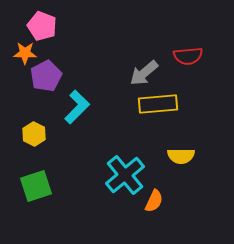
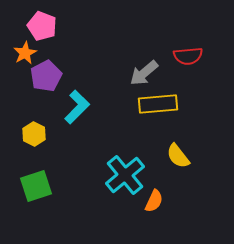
orange star: rotated 30 degrees counterclockwise
yellow semicircle: moved 3 px left; rotated 52 degrees clockwise
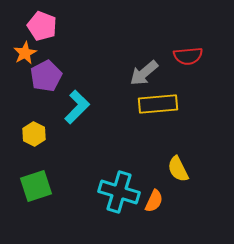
yellow semicircle: moved 13 px down; rotated 12 degrees clockwise
cyan cross: moved 6 px left, 17 px down; rotated 33 degrees counterclockwise
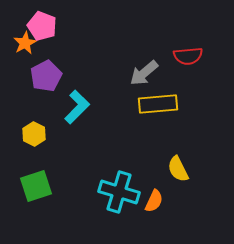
orange star: moved 10 px up
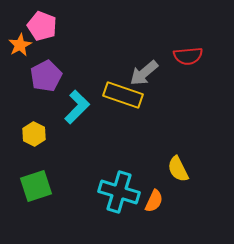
orange star: moved 5 px left, 2 px down
yellow rectangle: moved 35 px left, 9 px up; rotated 24 degrees clockwise
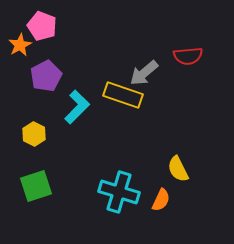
orange semicircle: moved 7 px right, 1 px up
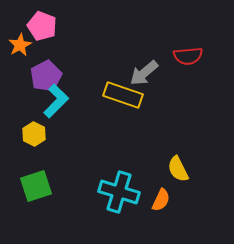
cyan L-shape: moved 21 px left, 6 px up
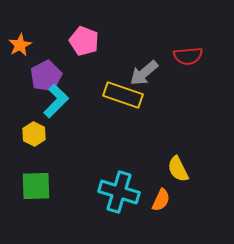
pink pentagon: moved 42 px right, 15 px down
green square: rotated 16 degrees clockwise
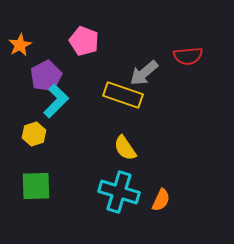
yellow hexagon: rotated 15 degrees clockwise
yellow semicircle: moved 53 px left, 21 px up; rotated 8 degrees counterclockwise
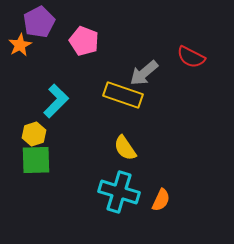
red semicircle: moved 3 px right, 1 px down; rotated 32 degrees clockwise
purple pentagon: moved 7 px left, 54 px up
green square: moved 26 px up
